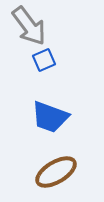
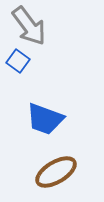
blue square: moved 26 px left, 1 px down; rotated 30 degrees counterclockwise
blue trapezoid: moved 5 px left, 2 px down
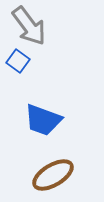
blue trapezoid: moved 2 px left, 1 px down
brown ellipse: moved 3 px left, 3 px down
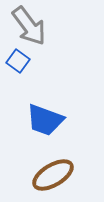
blue trapezoid: moved 2 px right
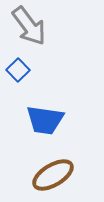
blue square: moved 9 px down; rotated 10 degrees clockwise
blue trapezoid: rotated 12 degrees counterclockwise
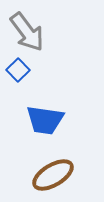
gray arrow: moved 2 px left, 6 px down
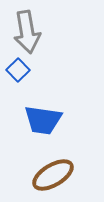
gray arrow: rotated 27 degrees clockwise
blue trapezoid: moved 2 px left
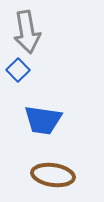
brown ellipse: rotated 39 degrees clockwise
